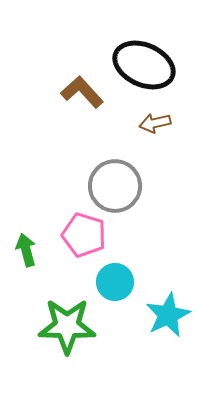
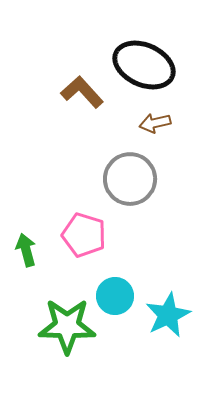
gray circle: moved 15 px right, 7 px up
cyan circle: moved 14 px down
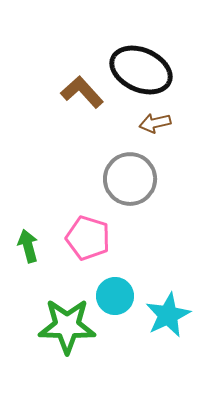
black ellipse: moved 3 px left, 5 px down
pink pentagon: moved 4 px right, 3 px down
green arrow: moved 2 px right, 4 px up
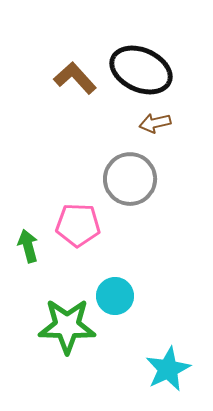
brown L-shape: moved 7 px left, 14 px up
pink pentagon: moved 10 px left, 13 px up; rotated 15 degrees counterclockwise
cyan star: moved 54 px down
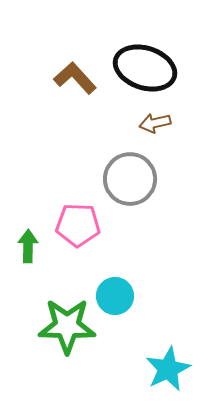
black ellipse: moved 4 px right, 2 px up; rotated 6 degrees counterclockwise
green arrow: rotated 16 degrees clockwise
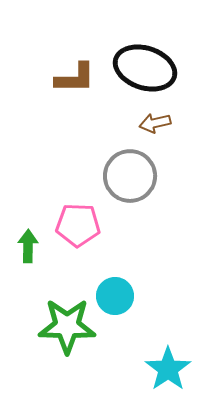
brown L-shape: rotated 132 degrees clockwise
gray circle: moved 3 px up
cyan star: rotated 9 degrees counterclockwise
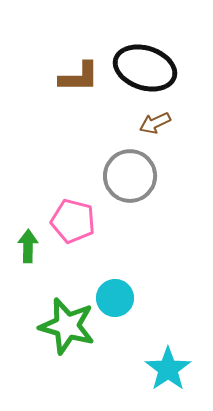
brown L-shape: moved 4 px right, 1 px up
brown arrow: rotated 12 degrees counterclockwise
pink pentagon: moved 5 px left, 4 px up; rotated 12 degrees clockwise
cyan circle: moved 2 px down
green star: rotated 14 degrees clockwise
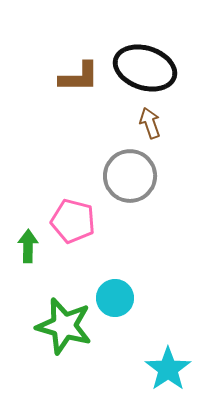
brown arrow: moved 5 px left; rotated 96 degrees clockwise
green star: moved 3 px left
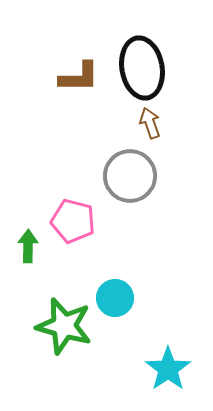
black ellipse: moved 3 px left; rotated 62 degrees clockwise
